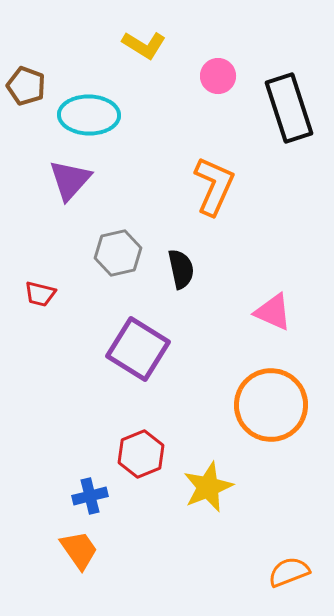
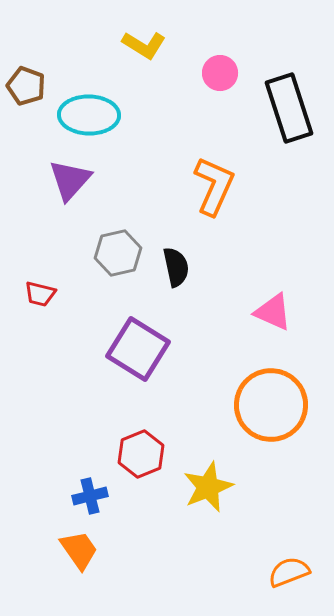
pink circle: moved 2 px right, 3 px up
black semicircle: moved 5 px left, 2 px up
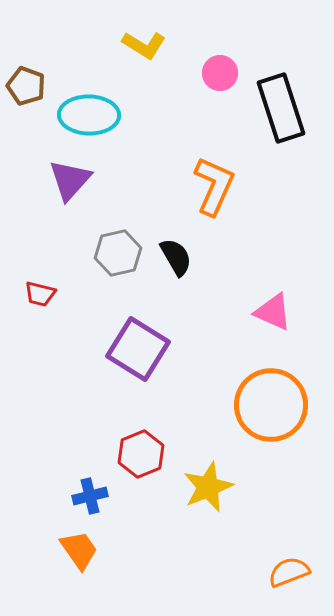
black rectangle: moved 8 px left
black semicircle: moved 10 px up; rotated 18 degrees counterclockwise
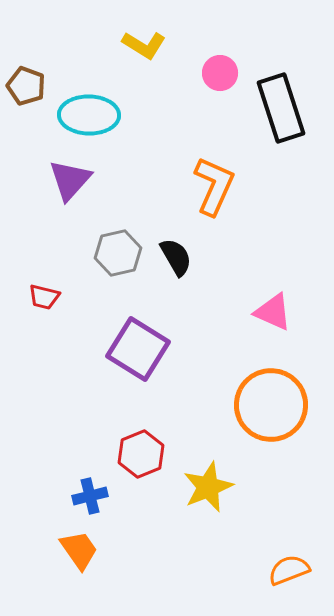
red trapezoid: moved 4 px right, 3 px down
orange semicircle: moved 2 px up
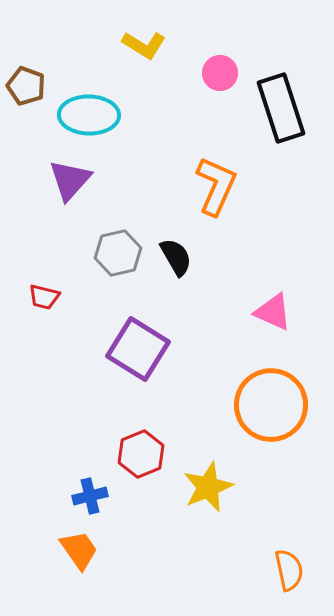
orange L-shape: moved 2 px right
orange semicircle: rotated 99 degrees clockwise
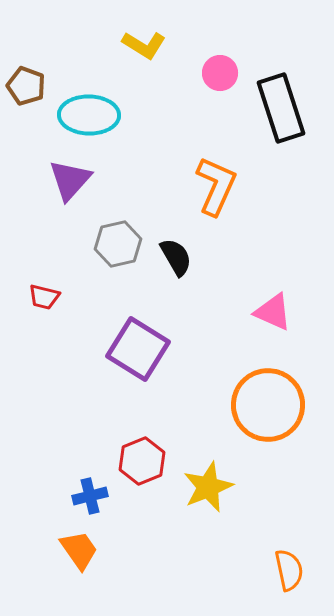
gray hexagon: moved 9 px up
orange circle: moved 3 px left
red hexagon: moved 1 px right, 7 px down
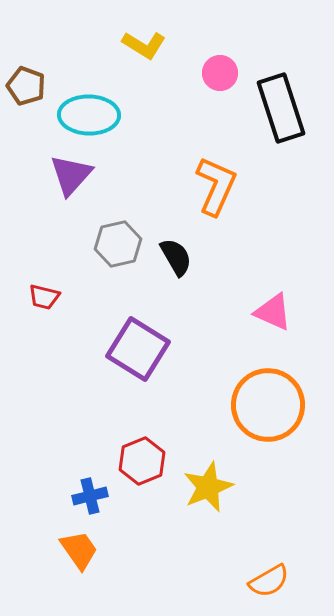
purple triangle: moved 1 px right, 5 px up
orange semicircle: moved 20 px left, 11 px down; rotated 72 degrees clockwise
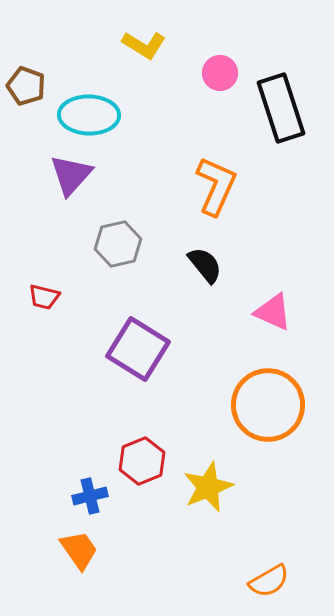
black semicircle: moved 29 px right, 8 px down; rotated 9 degrees counterclockwise
